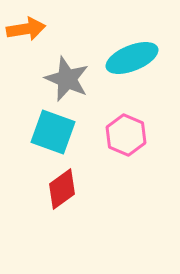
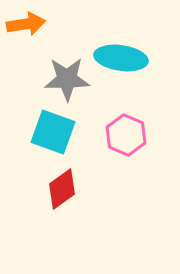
orange arrow: moved 5 px up
cyan ellipse: moved 11 px left; rotated 30 degrees clockwise
gray star: rotated 24 degrees counterclockwise
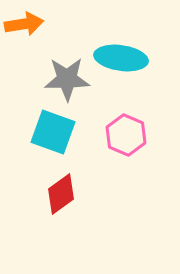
orange arrow: moved 2 px left
red diamond: moved 1 px left, 5 px down
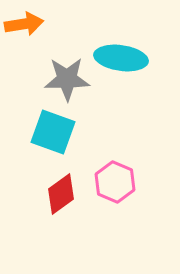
pink hexagon: moved 11 px left, 47 px down
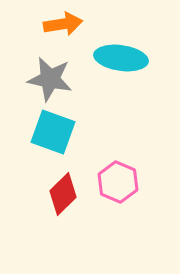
orange arrow: moved 39 px right
gray star: moved 17 px left; rotated 12 degrees clockwise
pink hexagon: moved 3 px right
red diamond: moved 2 px right; rotated 9 degrees counterclockwise
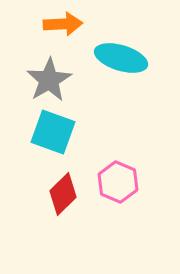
orange arrow: rotated 6 degrees clockwise
cyan ellipse: rotated 9 degrees clockwise
gray star: moved 1 px left, 1 px down; rotated 30 degrees clockwise
